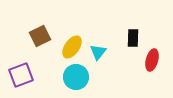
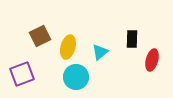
black rectangle: moved 1 px left, 1 px down
yellow ellipse: moved 4 px left; rotated 20 degrees counterclockwise
cyan triangle: moved 2 px right; rotated 12 degrees clockwise
purple square: moved 1 px right, 1 px up
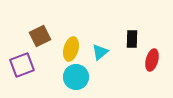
yellow ellipse: moved 3 px right, 2 px down
purple square: moved 9 px up
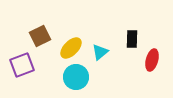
yellow ellipse: moved 1 px up; rotated 30 degrees clockwise
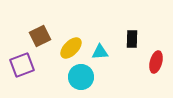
cyan triangle: rotated 36 degrees clockwise
red ellipse: moved 4 px right, 2 px down
cyan circle: moved 5 px right
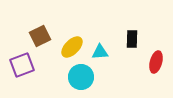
yellow ellipse: moved 1 px right, 1 px up
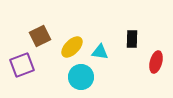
cyan triangle: rotated 12 degrees clockwise
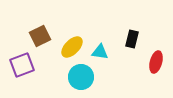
black rectangle: rotated 12 degrees clockwise
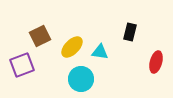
black rectangle: moved 2 px left, 7 px up
cyan circle: moved 2 px down
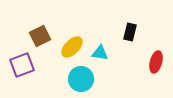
cyan triangle: moved 1 px down
